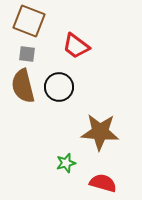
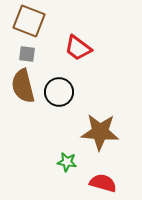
red trapezoid: moved 2 px right, 2 px down
black circle: moved 5 px down
green star: moved 1 px right, 1 px up; rotated 24 degrees clockwise
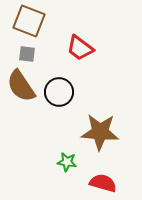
red trapezoid: moved 2 px right
brown semicircle: moved 2 px left; rotated 20 degrees counterclockwise
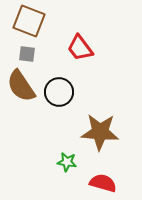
red trapezoid: rotated 16 degrees clockwise
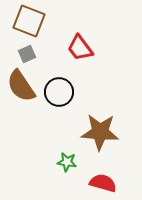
gray square: rotated 30 degrees counterclockwise
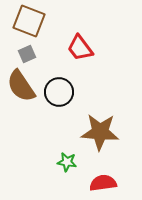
red semicircle: rotated 24 degrees counterclockwise
